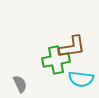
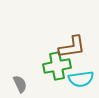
green cross: moved 1 px right, 6 px down
cyan semicircle: rotated 15 degrees counterclockwise
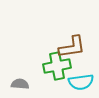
cyan semicircle: moved 3 px down
gray semicircle: rotated 60 degrees counterclockwise
